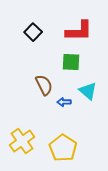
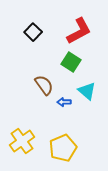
red L-shape: rotated 28 degrees counterclockwise
green square: rotated 30 degrees clockwise
brown semicircle: rotated 10 degrees counterclockwise
cyan triangle: moved 1 px left
yellow pentagon: rotated 16 degrees clockwise
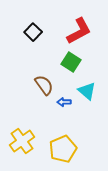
yellow pentagon: moved 1 px down
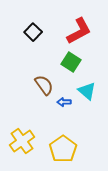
yellow pentagon: rotated 12 degrees counterclockwise
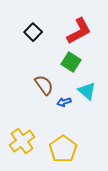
blue arrow: rotated 16 degrees counterclockwise
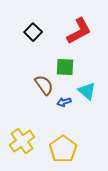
green square: moved 6 px left, 5 px down; rotated 30 degrees counterclockwise
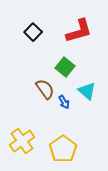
red L-shape: rotated 12 degrees clockwise
green square: rotated 36 degrees clockwise
brown semicircle: moved 1 px right, 4 px down
blue arrow: rotated 104 degrees counterclockwise
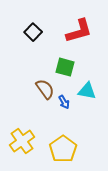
green square: rotated 24 degrees counterclockwise
cyan triangle: rotated 30 degrees counterclockwise
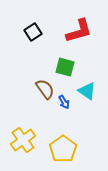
black square: rotated 12 degrees clockwise
cyan triangle: rotated 24 degrees clockwise
yellow cross: moved 1 px right, 1 px up
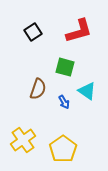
brown semicircle: moved 7 px left; rotated 55 degrees clockwise
